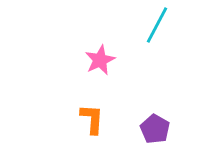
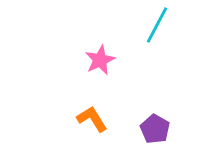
orange L-shape: rotated 36 degrees counterclockwise
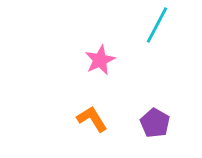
purple pentagon: moved 6 px up
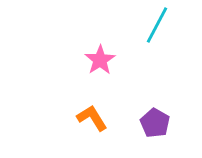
pink star: rotated 8 degrees counterclockwise
orange L-shape: moved 1 px up
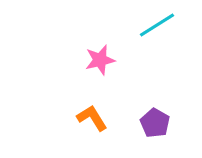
cyan line: rotated 30 degrees clockwise
pink star: rotated 20 degrees clockwise
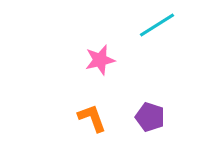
orange L-shape: rotated 12 degrees clockwise
purple pentagon: moved 5 px left, 6 px up; rotated 12 degrees counterclockwise
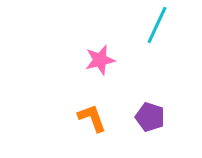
cyan line: rotated 33 degrees counterclockwise
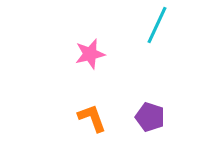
pink star: moved 10 px left, 6 px up
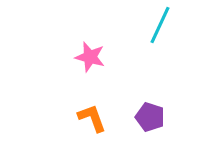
cyan line: moved 3 px right
pink star: moved 3 px down; rotated 28 degrees clockwise
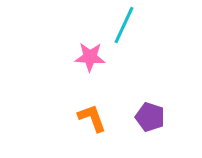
cyan line: moved 36 px left
pink star: rotated 12 degrees counterclockwise
